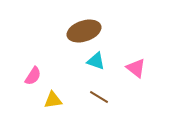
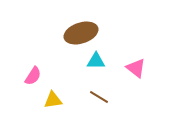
brown ellipse: moved 3 px left, 2 px down
cyan triangle: rotated 18 degrees counterclockwise
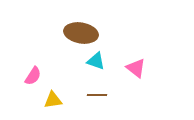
brown ellipse: rotated 28 degrees clockwise
cyan triangle: rotated 18 degrees clockwise
brown line: moved 2 px left, 2 px up; rotated 30 degrees counterclockwise
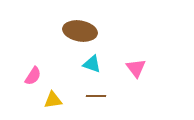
brown ellipse: moved 1 px left, 2 px up
cyan triangle: moved 4 px left, 3 px down
pink triangle: rotated 15 degrees clockwise
brown line: moved 1 px left, 1 px down
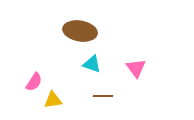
pink semicircle: moved 1 px right, 6 px down
brown line: moved 7 px right
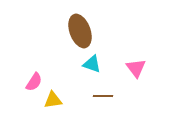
brown ellipse: rotated 60 degrees clockwise
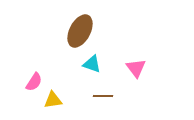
brown ellipse: rotated 48 degrees clockwise
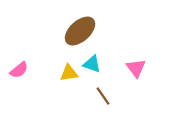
brown ellipse: rotated 20 degrees clockwise
pink semicircle: moved 15 px left, 12 px up; rotated 18 degrees clockwise
brown line: rotated 54 degrees clockwise
yellow triangle: moved 16 px right, 27 px up
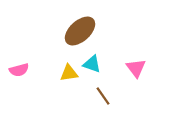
pink semicircle: rotated 24 degrees clockwise
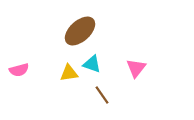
pink triangle: rotated 15 degrees clockwise
brown line: moved 1 px left, 1 px up
